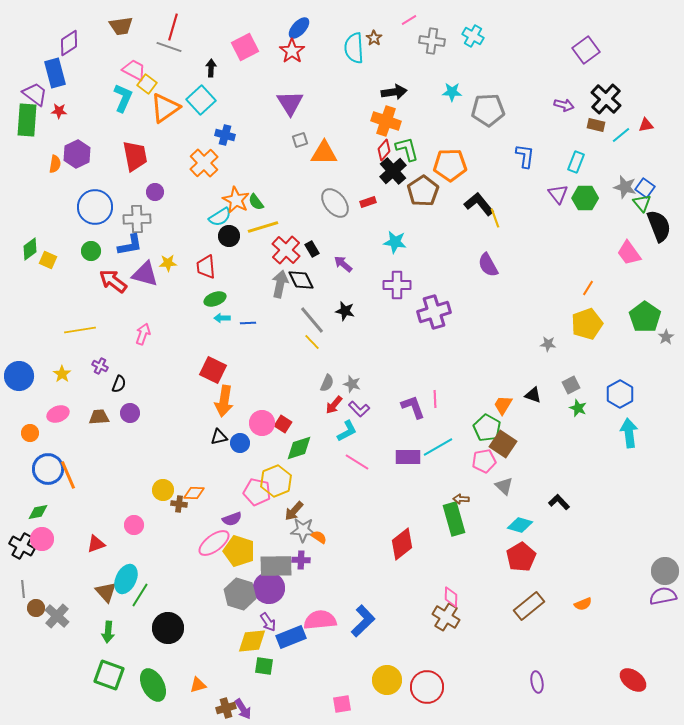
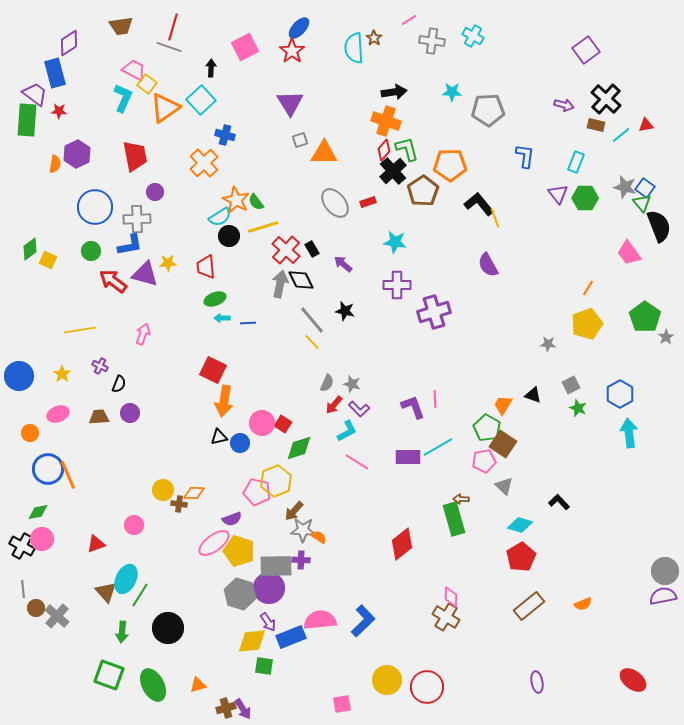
green arrow at (108, 632): moved 14 px right
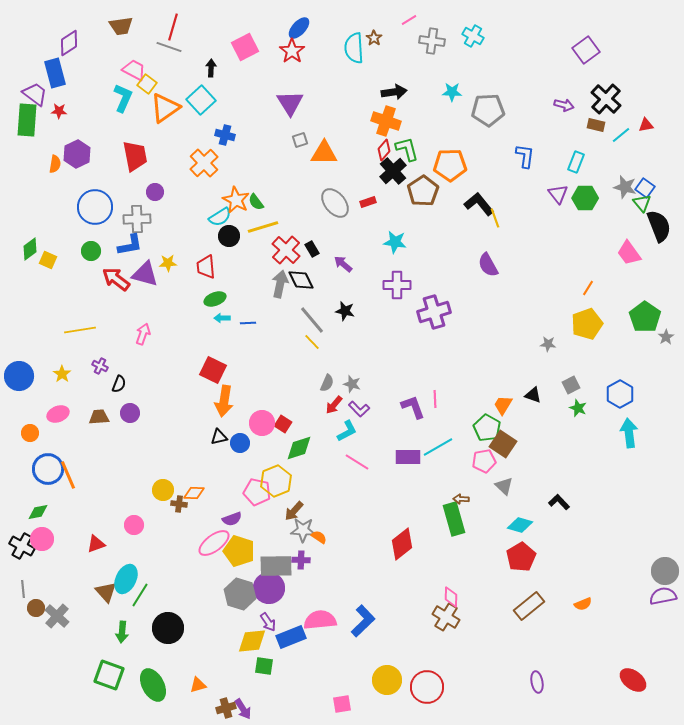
red arrow at (113, 281): moved 3 px right, 2 px up
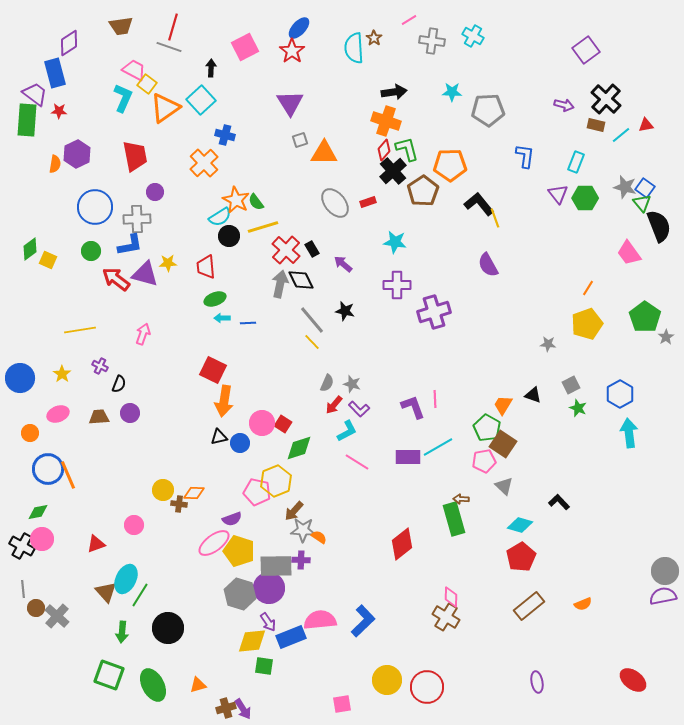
blue circle at (19, 376): moved 1 px right, 2 px down
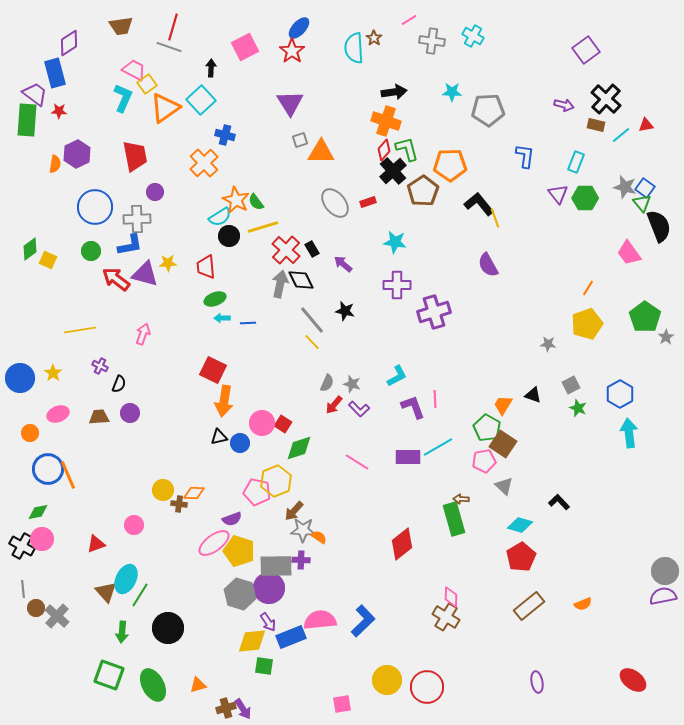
yellow square at (147, 84): rotated 18 degrees clockwise
orange triangle at (324, 153): moved 3 px left, 1 px up
yellow star at (62, 374): moved 9 px left, 1 px up
cyan L-shape at (347, 431): moved 50 px right, 55 px up
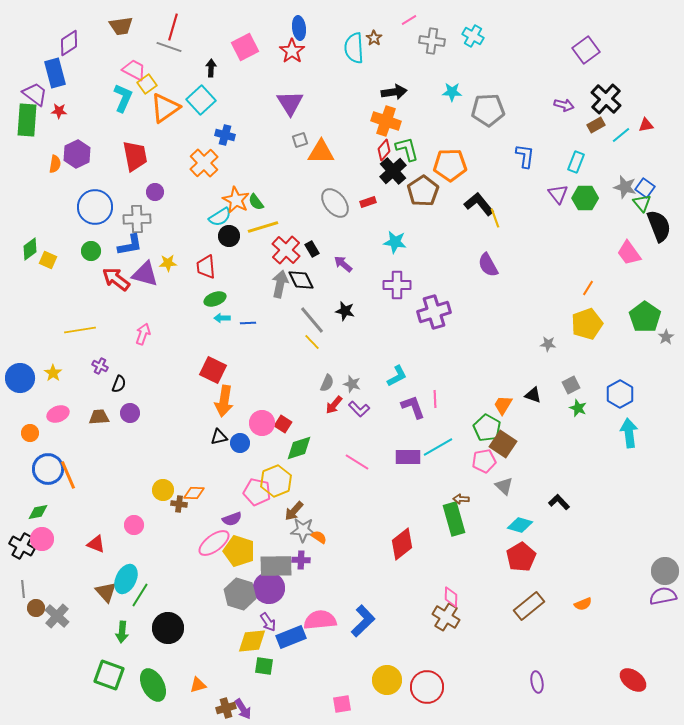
blue ellipse at (299, 28): rotated 50 degrees counterclockwise
brown rectangle at (596, 125): rotated 42 degrees counterclockwise
red triangle at (96, 544): rotated 42 degrees clockwise
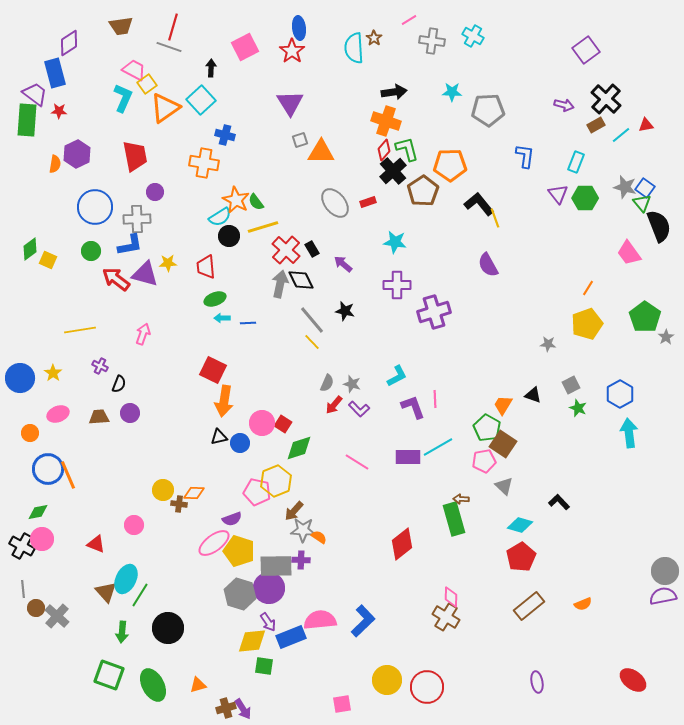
orange cross at (204, 163): rotated 36 degrees counterclockwise
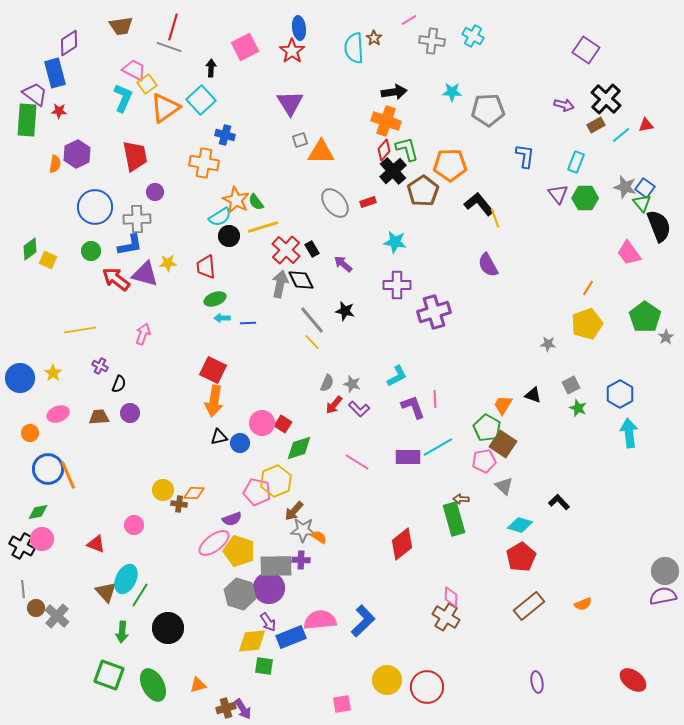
purple square at (586, 50): rotated 20 degrees counterclockwise
orange arrow at (224, 401): moved 10 px left
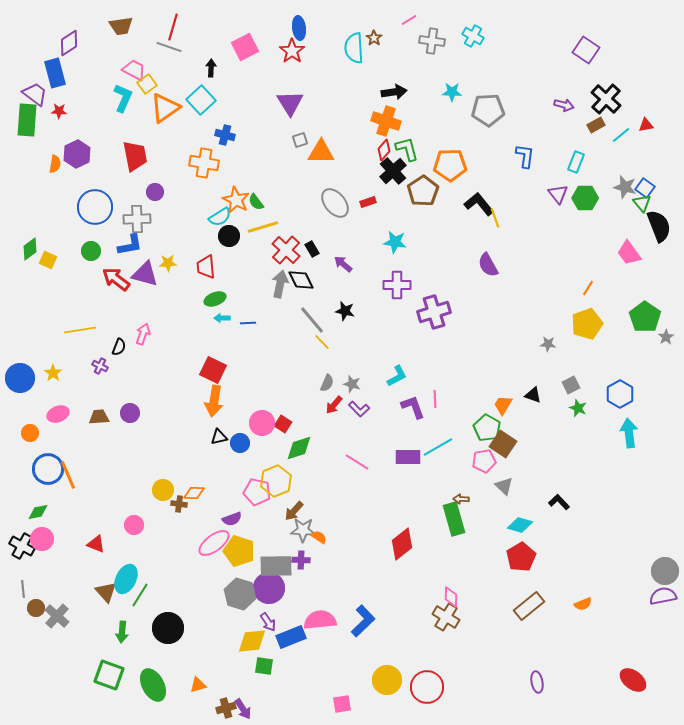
yellow line at (312, 342): moved 10 px right
black semicircle at (119, 384): moved 37 px up
